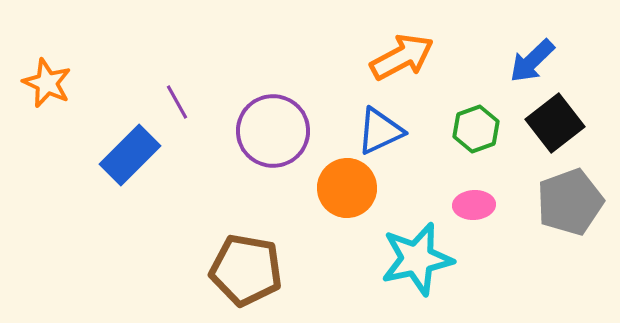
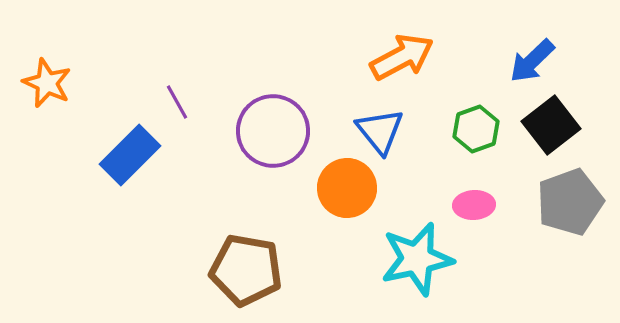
black square: moved 4 px left, 2 px down
blue triangle: rotated 44 degrees counterclockwise
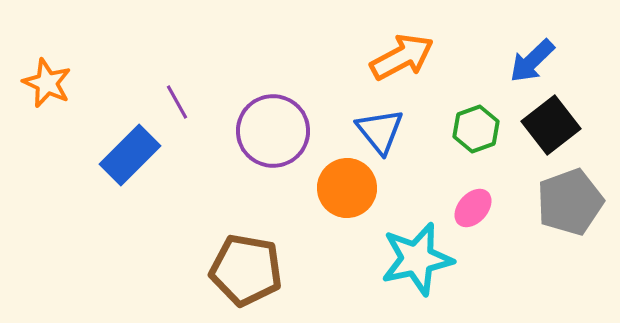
pink ellipse: moved 1 px left, 3 px down; rotated 45 degrees counterclockwise
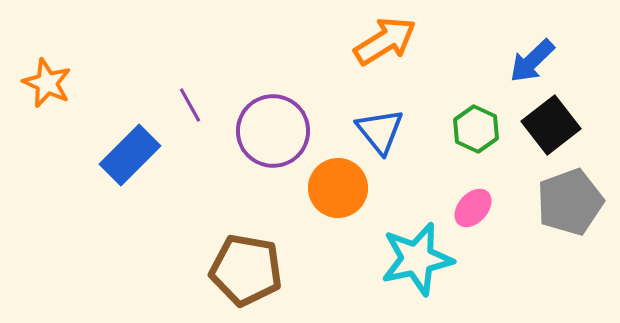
orange arrow: moved 17 px left, 16 px up; rotated 4 degrees counterclockwise
purple line: moved 13 px right, 3 px down
green hexagon: rotated 15 degrees counterclockwise
orange circle: moved 9 px left
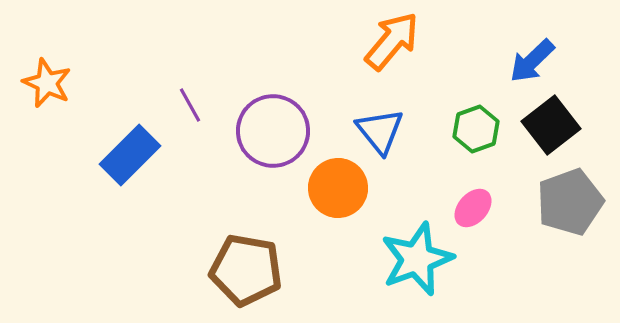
orange arrow: moved 7 px right; rotated 18 degrees counterclockwise
green hexagon: rotated 15 degrees clockwise
cyan star: rotated 8 degrees counterclockwise
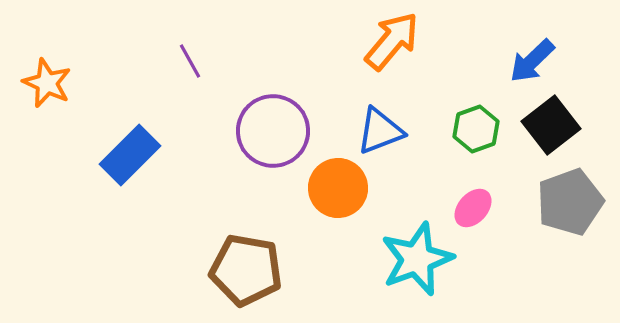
purple line: moved 44 px up
blue triangle: rotated 48 degrees clockwise
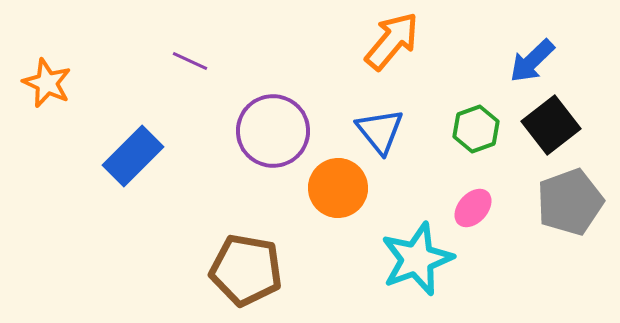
purple line: rotated 36 degrees counterclockwise
blue triangle: rotated 48 degrees counterclockwise
blue rectangle: moved 3 px right, 1 px down
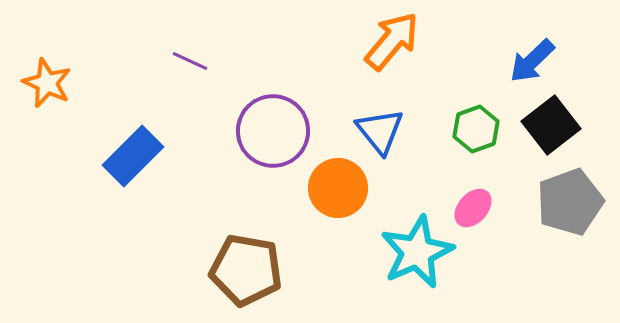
cyan star: moved 7 px up; rotated 4 degrees counterclockwise
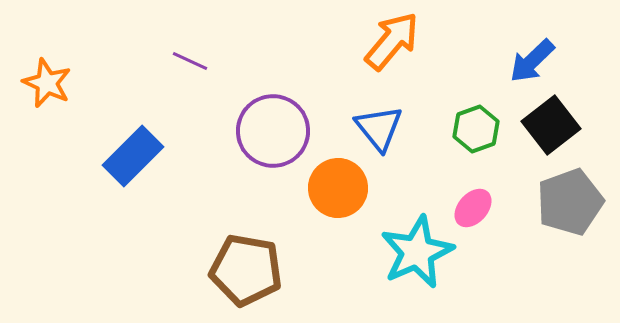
blue triangle: moved 1 px left, 3 px up
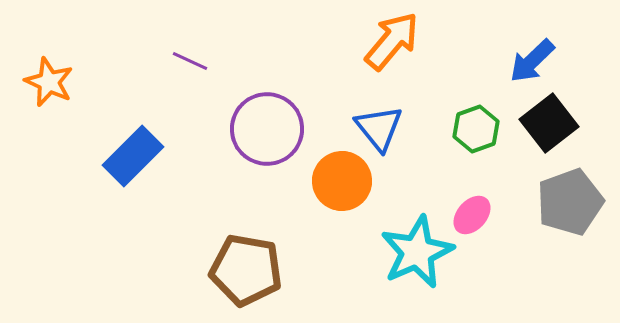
orange star: moved 2 px right, 1 px up
black square: moved 2 px left, 2 px up
purple circle: moved 6 px left, 2 px up
orange circle: moved 4 px right, 7 px up
pink ellipse: moved 1 px left, 7 px down
